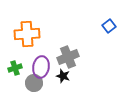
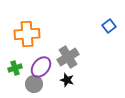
gray cross: rotated 10 degrees counterclockwise
purple ellipse: rotated 30 degrees clockwise
black star: moved 4 px right, 4 px down
gray circle: moved 1 px down
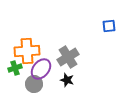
blue square: rotated 32 degrees clockwise
orange cross: moved 17 px down
purple ellipse: moved 2 px down
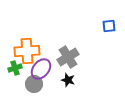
black star: moved 1 px right
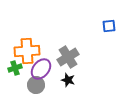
gray circle: moved 2 px right, 1 px down
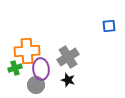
purple ellipse: rotated 45 degrees counterclockwise
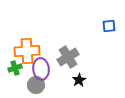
black star: moved 11 px right; rotated 24 degrees clockwise
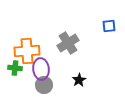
gray cross: moved 14 px up
green cross: rotated 24 degrees clockwise
gray circle: moved 8 px right
